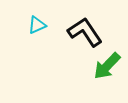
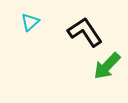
cyan triangle: moved 7 px left, 3 px up; rotated 18 degrees counterclockwise
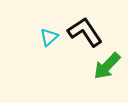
cyan triangle: moved 19 px right, 15 px down
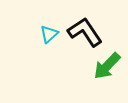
cyan triangle: moved 3 px up
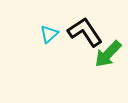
green arrow: moved 1 px right, 12 px up
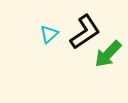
black L-shape: rotated 90 degrees clockwise
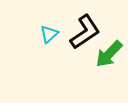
green arrow: moved 1 px right
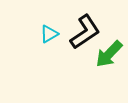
cyan triangle: rotated 12 degrees clockwise
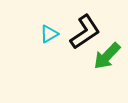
green arrow: moved 2 px left, 2 px down
